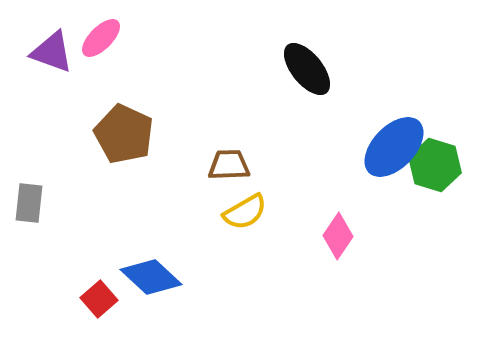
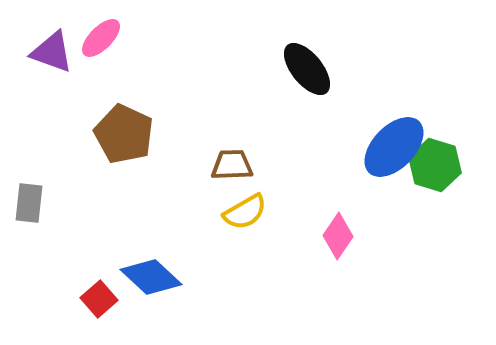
brown trapezoid: moved 3 px right
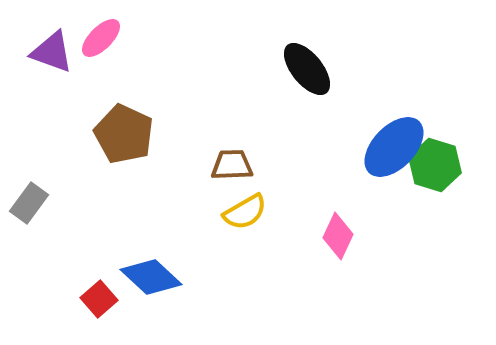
gray rectangle: rotated 30 degrees clockwise
pink diamond: rotated 9 degrees counterclockwise
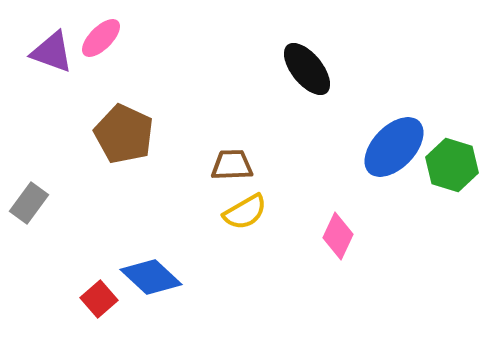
green hexagon: moved 17 px right
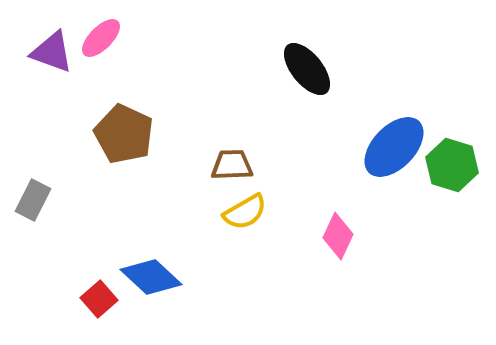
gray rectangle: moved 4 px right, 3 px up; rotated 9 degrees counterclockwise
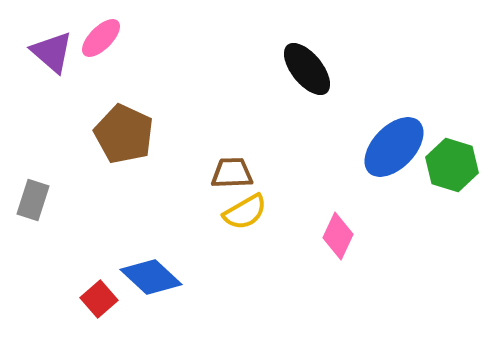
purple triangle: rotated 21 degrees clockwise
brown trapezoid: moved 8 px down
gray rectangle: rotated 9 degrees counterclockwise
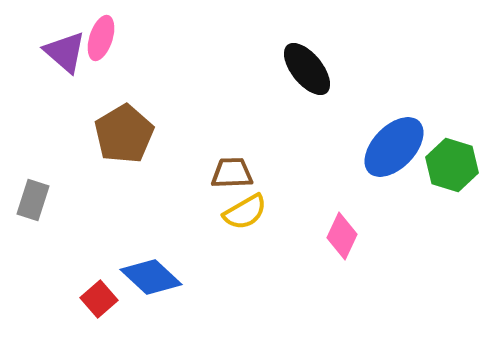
pink ellipse: rotated 27 degrees counterclockwise
purple triangle: moved 13 px right
brown pentagon: rotated 16 degrees clockwise
pink diamond: moved 4 px right
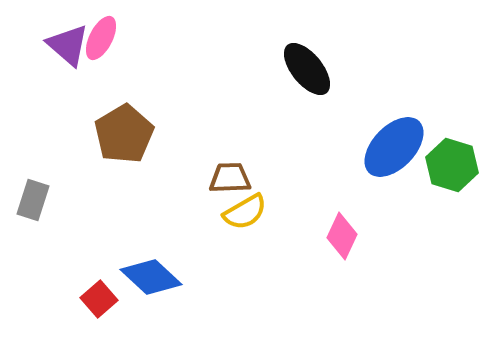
pink ellipse: rotated 9 degrees clockwise
purple triangle: moved 3 px right, 7 px up
brown trapezoid: moved 2 px left, 5 px down
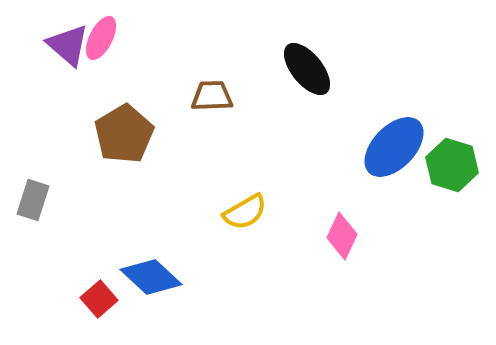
brown trapezoid: moved 18 px left, 82 px up
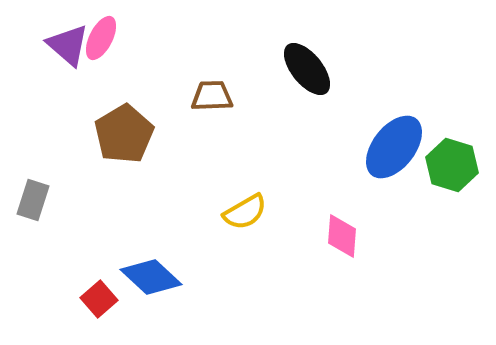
blue ellipse: rotated 6 degrees counterclockwise
pink diamond: rotated 21 degrees counterclockwise
